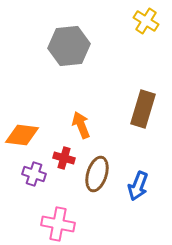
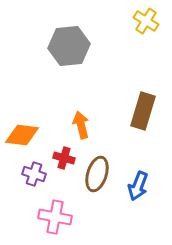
brown rectangle: moved 2 px down
orange arrow: rotated 8 degrees clockwise
pink cross: moved 3 px left, 7 px up
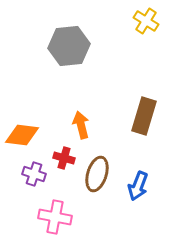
brown rectangle: moved 1 px right, 5 px down
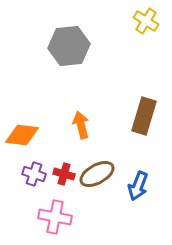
red cross: moved 16 px down
brown ellipse: rotated 44 degrees clockwise
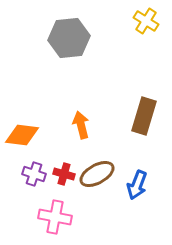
gray hexagon: moved 8 px up
blue arrow: moved 1 px left, 1 px up
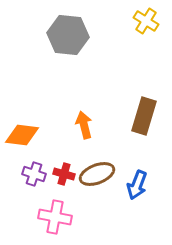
gray hexagon: moved 1 px left, 3 px up; rotated 12 degrees clockwise
orange arrow: moved 3 px right
brown ellipse: rotated 8 degrees clockwise
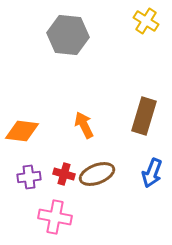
orange arrow: rotated 12 degrees counterclockwise
orange diamond: moved 4 px up
purple cross: moved 5 px left, 3 px down; rotated 25 degrees counterclockwise
blue arrow: moved 15 px right, 12 px up
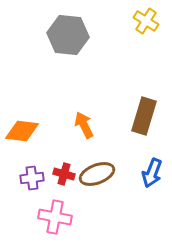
purple cross: moved 3 px right, 1 px down
